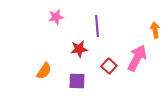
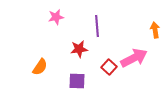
pink arrow: moved 3 px left; rotated 36 degrees clockwise
red square: moved 1 px down
orange semicircle: moved 4 px left, 4 px up
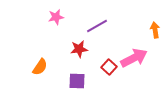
purple line: rotated 65 degrees clockwise
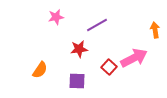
purple line: moved 1 px up
orange semicircle: moved 3 px down
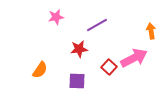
orange arrow: moved 4 px left, 1 px down
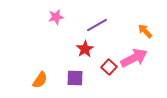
orange arrow: moved 6 px left; rotated 35 degrees counterclockwise
red star: moved 6 px right; rotated 24 degrees counterclockwise
orange semicircle: moved 10 px down
purple square: moved 2 px left, 3 px up
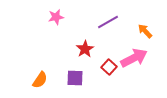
purple line: moved 11 px right, 3 px up
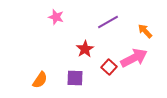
pink star: rotated 28 degrees clockwise
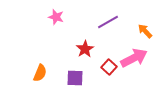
orange semicircle: moved 7 px up; rotated 12 degrees counterclockwise
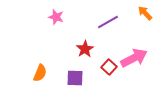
orange arrow: moved 18 px up
